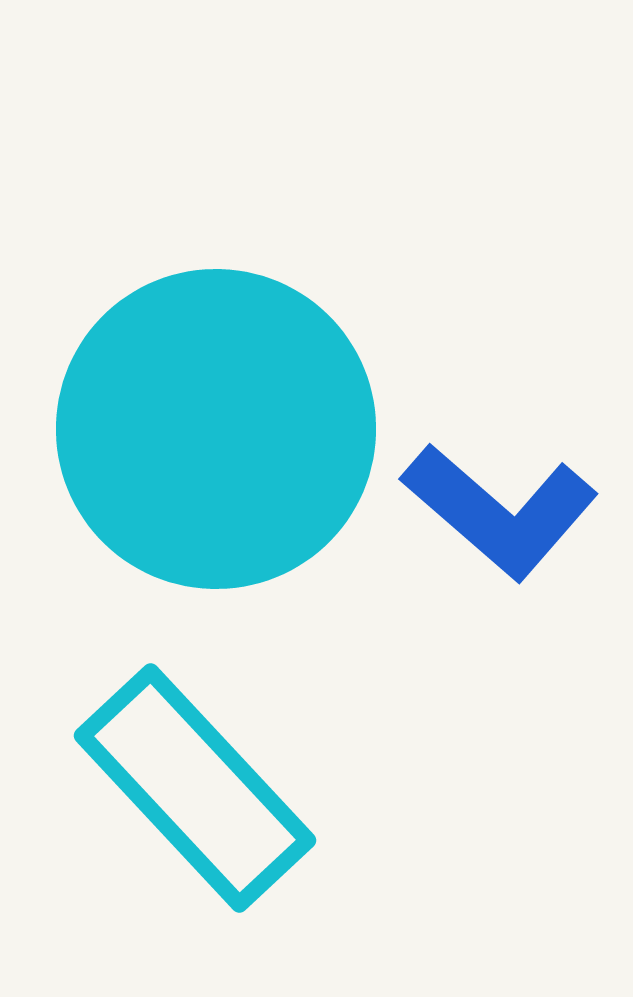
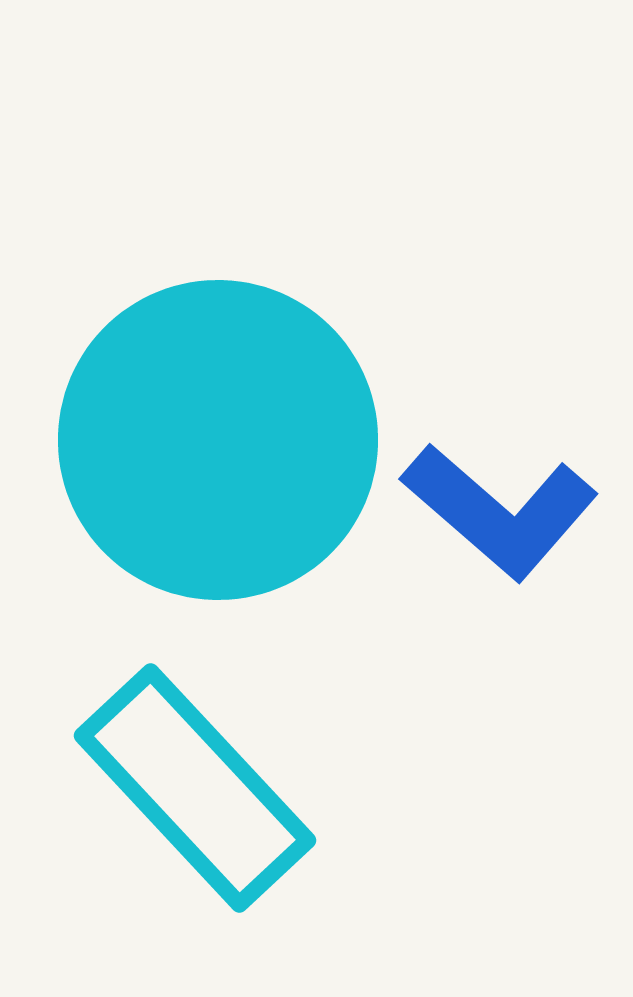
cyan circle: moved 2 px right, 11 px down
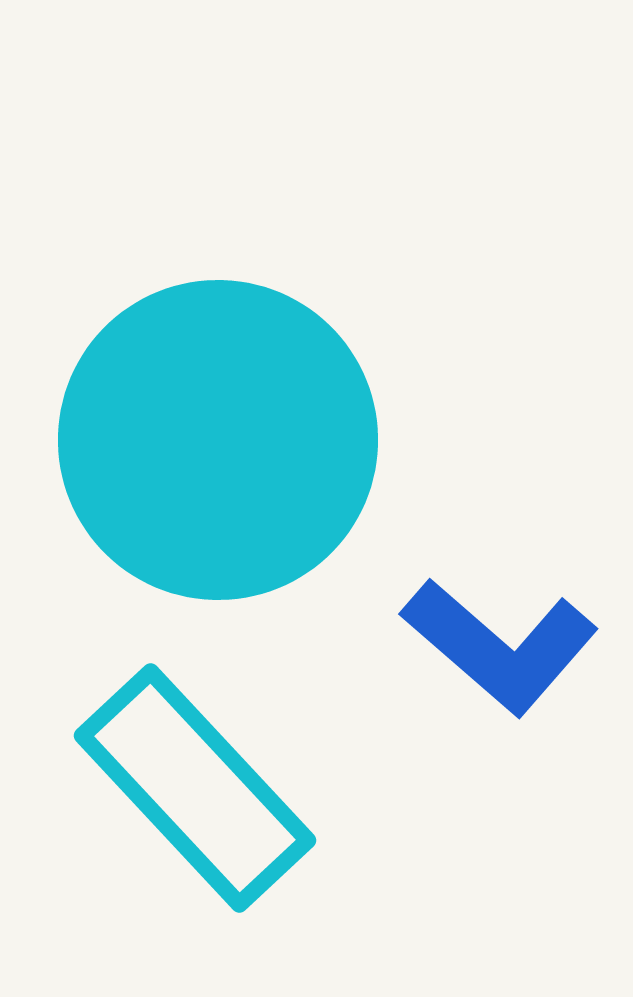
blue L-shape: moved 135 px down
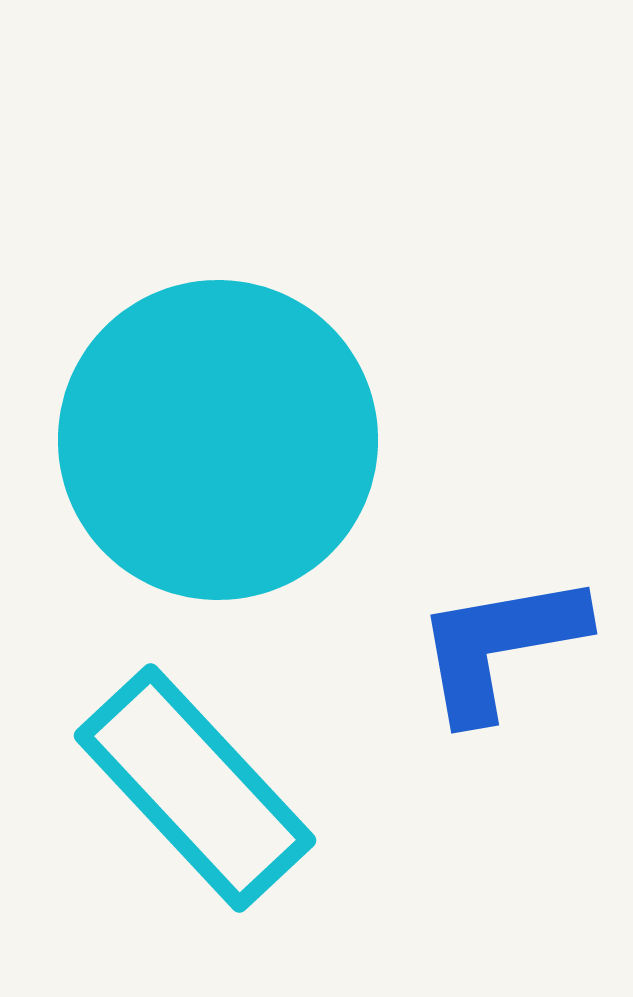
blue L-shape: rotated 129 degrees clockwise
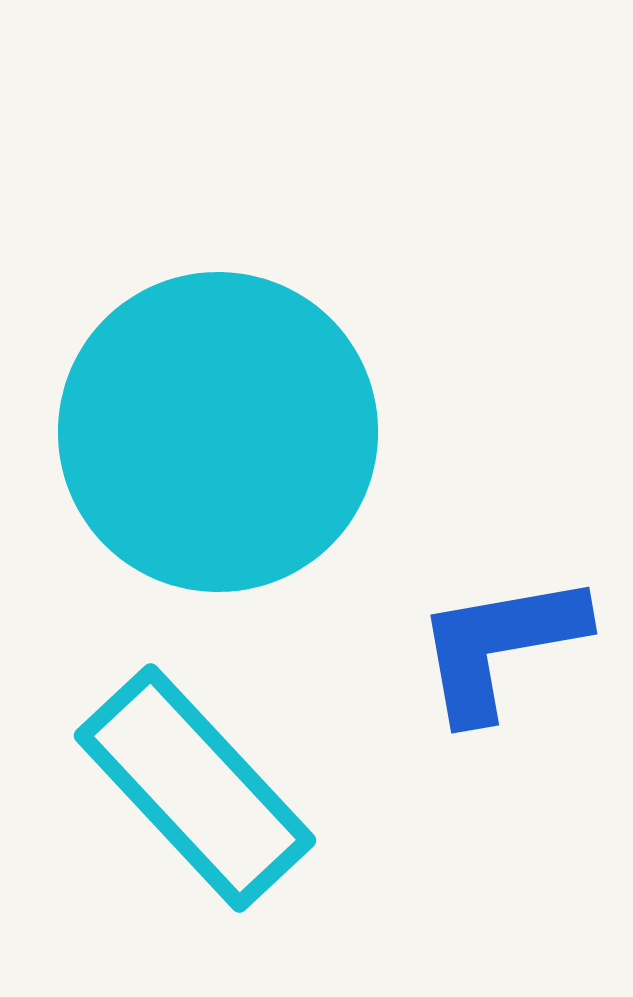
cyan circle: moved 8 px up
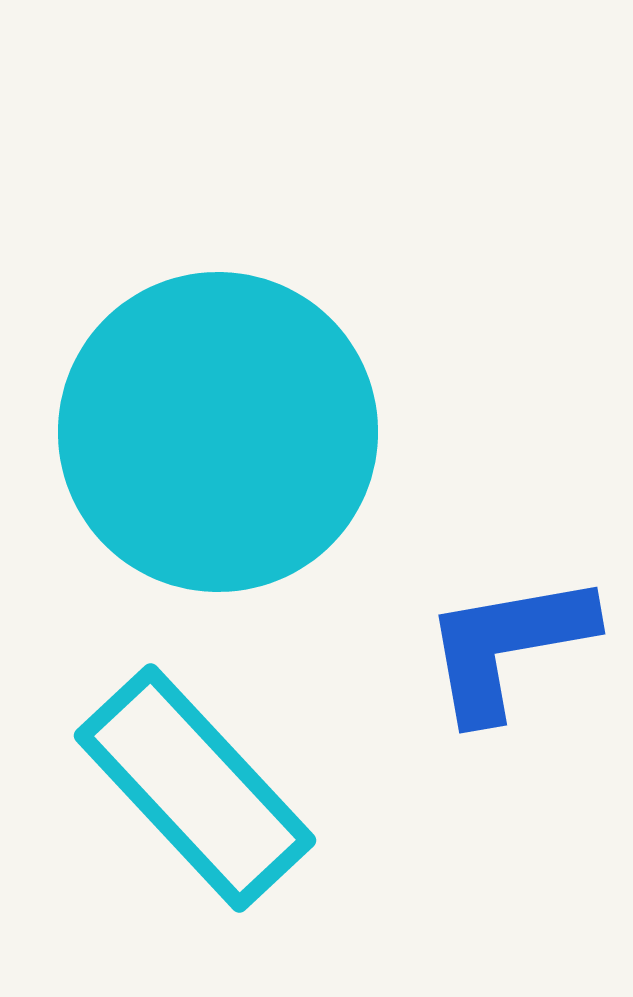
blue L-shape: moved 8 px right
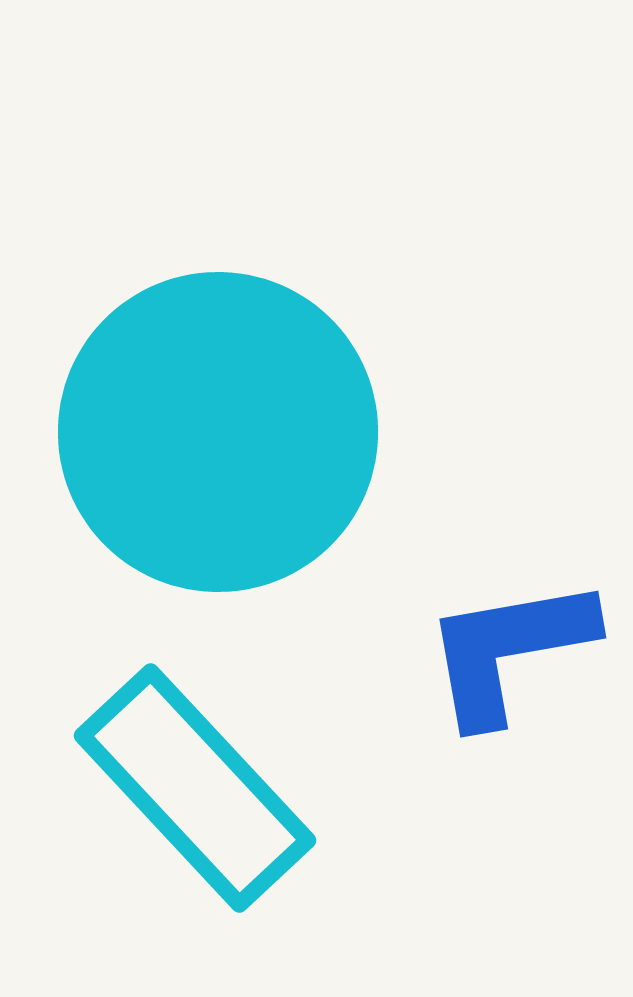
blue L-shape: moved 1 px right, 4 px down
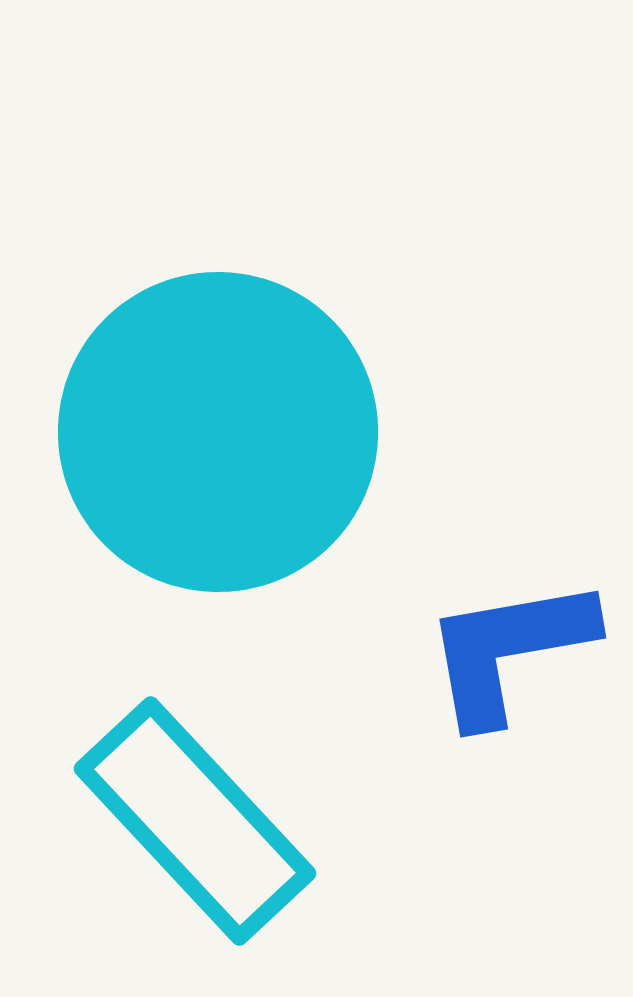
cyan rectangle: moved 33 px down
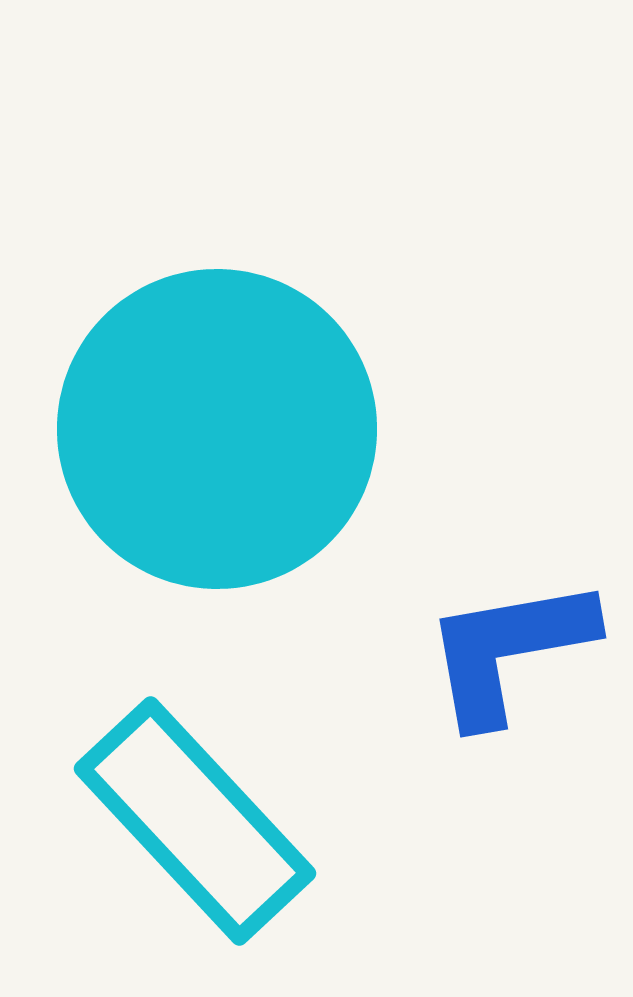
cyan circle: moved 1 px left, 3 px up
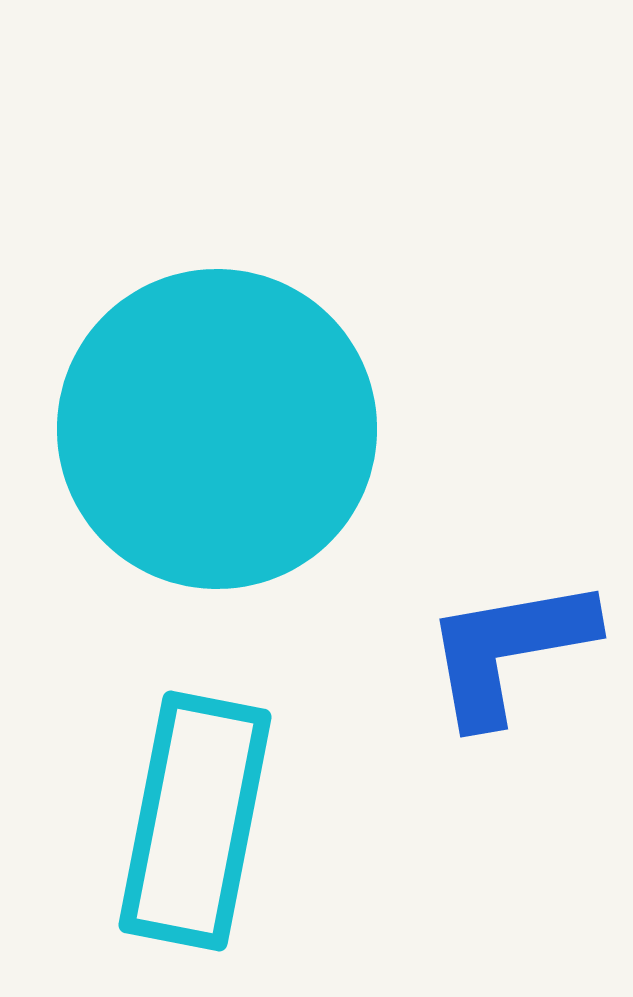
cyan rectangle: rotated 54 degrees clockwise
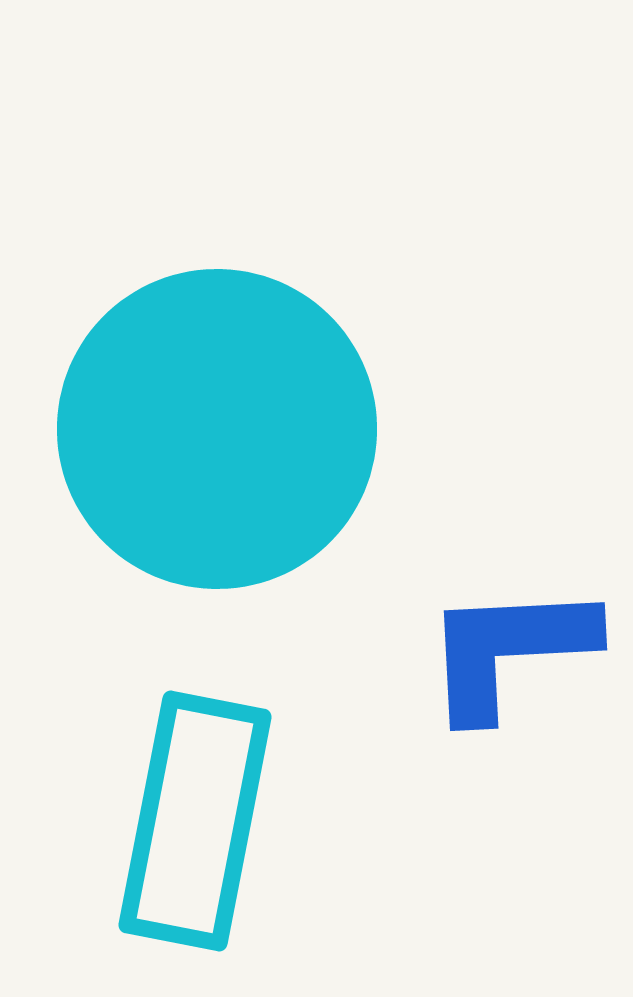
blue L-shape: rotated 7 degrees clockwise
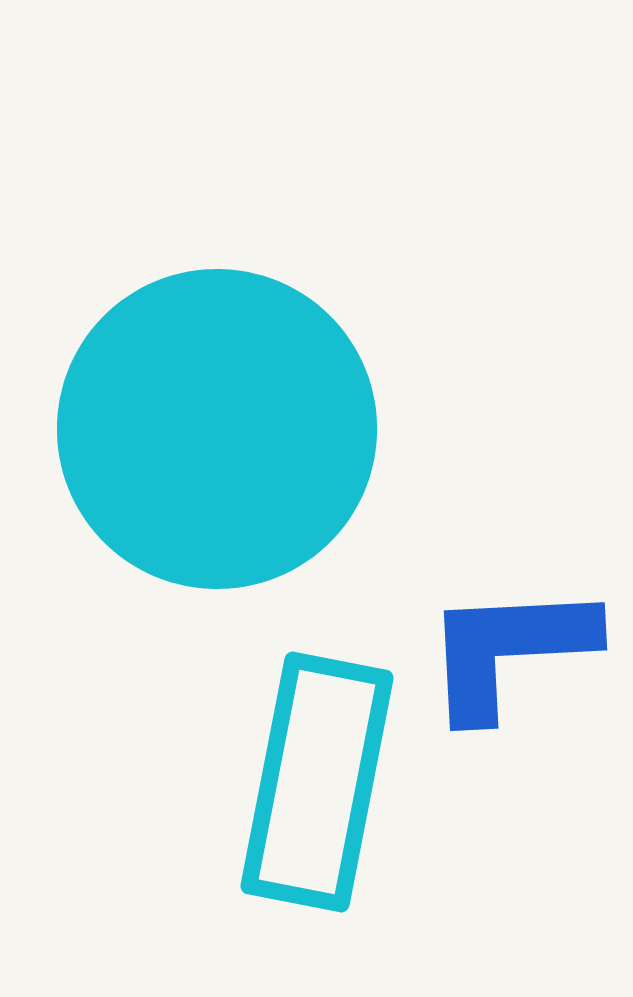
cyan rectangle: moved 122 px right, 39 px up
